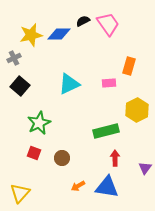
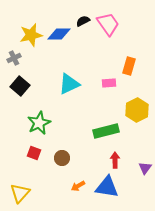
red arrow: moved 2 px down
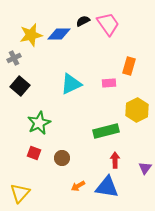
cyan triangle: moved 2 px right
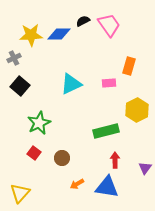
pink trapezoid: moved 1 px right, 1 px down
yellow star: rotated 10 degrees clockwise
red square: rotated 16 degrees clockwise
orange arrow: moved 1 px left, 2 px up
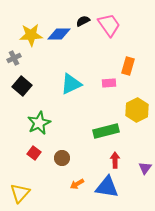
orange rectangle: moved 1 px left
black square: moved 2 px right
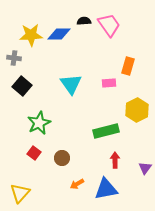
black semicircle: moved 1 px right; rotated 24 degrees clockwise
gray cross: rotated 32 degrees clockwise
cyan triangle: rotated 40 degrees counterclockwise
blue triangle: moved 1 px left, 2 px down; rotated 20 degrees counterclockwise
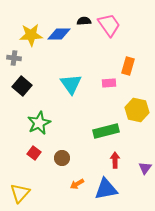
yellow hexagon: rotated 20 degrees counterclockwise
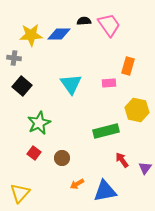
red arrow: moved 7 px right; rotated 35 degrees counterclockwise
blue triangle: moved 1 px left, 2 px down
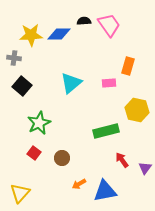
cyan triangle: moved 1 px up; rotated 25 degrees clockwise
orange arrow: moved 2 px right
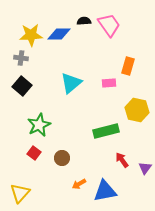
gray cross: moved 7 px right
green star: moved 2 px down
